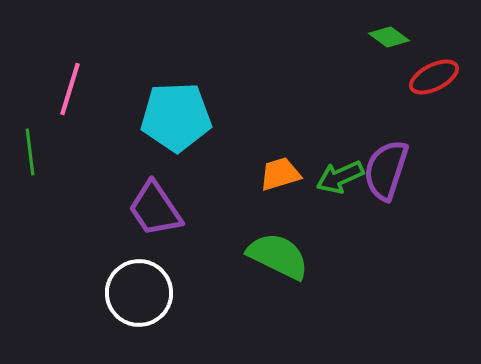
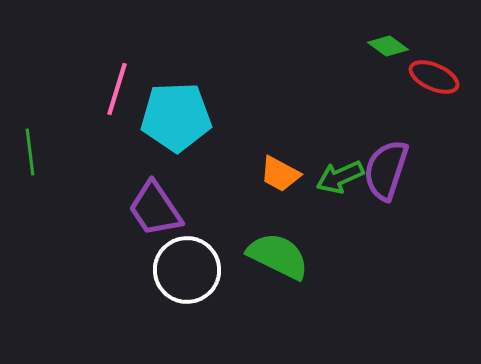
green diamond: moved 1 px left, 9 px down
red ellipse: rotated 51 degrees clockwise
pink line: moved 47 px right
orange trapezoid: rotated 135 degrees counterclockwise
white circle: moved 48 px right, 23 px up
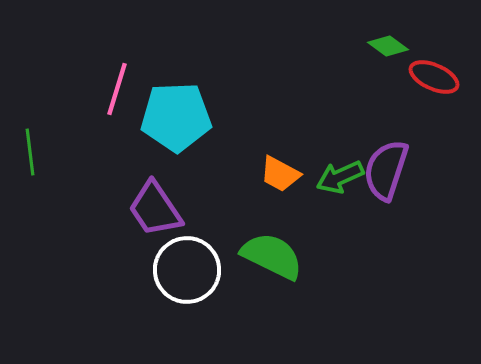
green semicircle: moved 6 px left
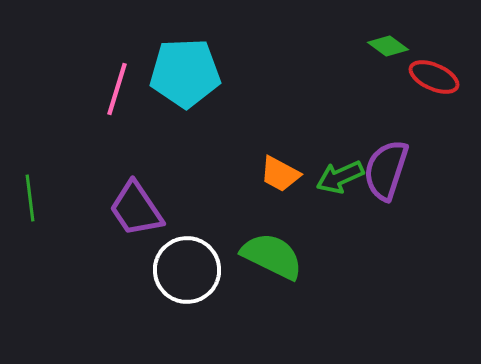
cyan pentagon: moved 9 px right, 44 px up
green line: moved 46 px down
purple trapezoid: moved 19 px left
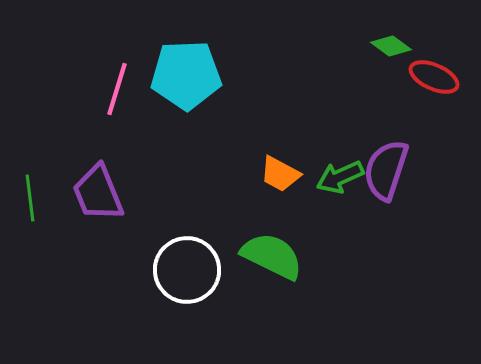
green diamond: moved 3 px right
cyan pentagon: moved 1 px right, 2 px down
purple trapezoid: moved 38 px left, 16 px up; rotated 12 degrees clockwise
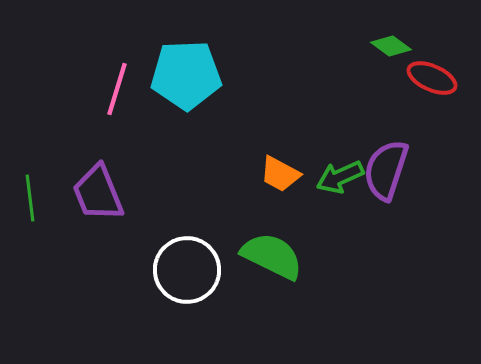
red ellipse: moved 2 px left, 1 px down
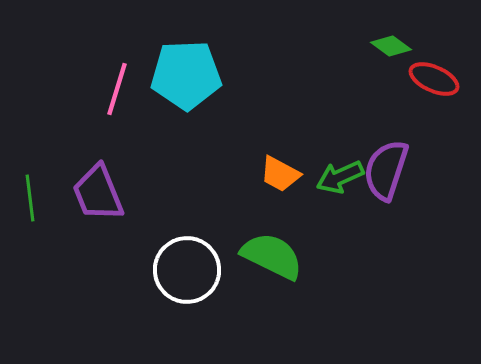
red ellipse: moved 2 px right, 1 px down
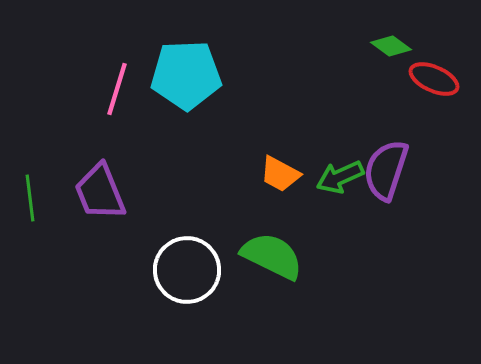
purple trapezoid: moved 2 px right, 1 px up
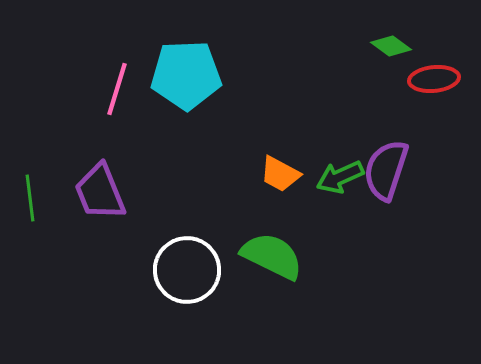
red ellipse: rotated 30 degrees counterclockwise
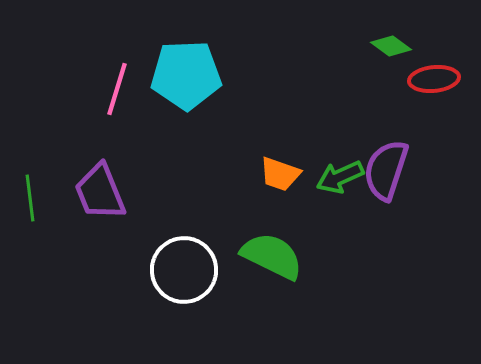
orange trapezoid: rotated 9 degrees counterclockwise
white circle: moved 3 px left
